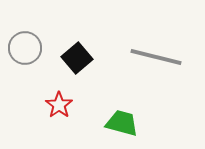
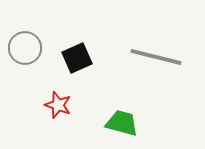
black square: rotated 16 degrees clockwise
red star: moved 1 px left; rotated 16 degrees counterclockwise
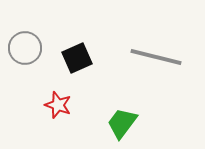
green trapezoid: rotated 68 degrees counterclockwise
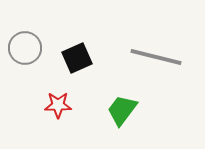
red star: rotated 20 degrees counterclockwise
green trapezoid: moved 13 px up
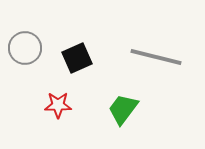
green trapezoid: moved 1 px right, 1 px up
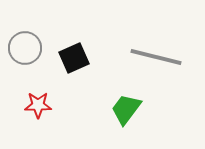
black square: moved 3 px left
red star: moved 20 px left
green trapezoid: moved 3 px right
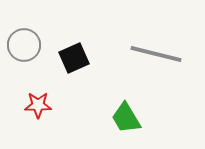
gray circle: moved 1 px left, 3 px up
gray line: moved 3 px up
green trapezoid: moved 9 px down; rotated 68 degrees counterclockwise
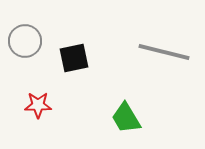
gray circle: moved 1 px right, 4 px up
gray line: moved 8 px right, 2 px up
black square: rotated 12 degrees clockwise
